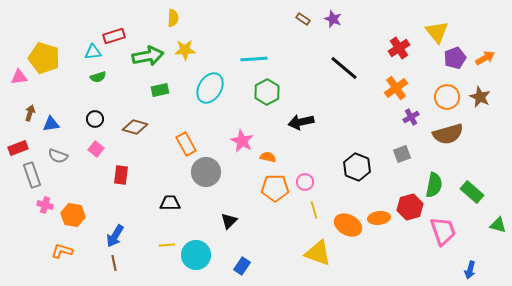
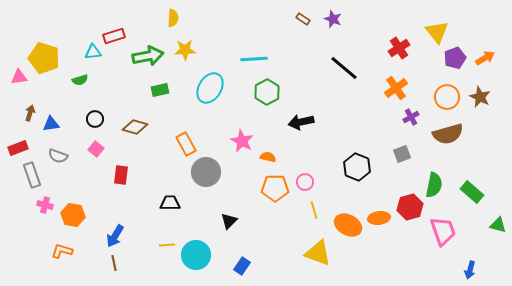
green semicircle at (98, 77): moved 18 px left, 3 px down
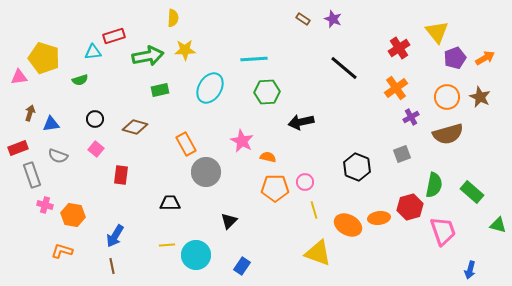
green hexagon at (267, 92): rotated 25 degrees clockwise
brown line at (114, 263): moved 2 px left, 3 px down
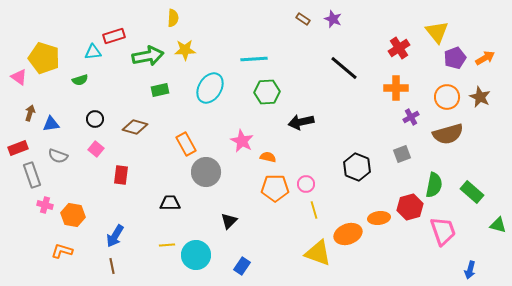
pink triangle at (19, 77): rotated 42 degrees clockwise
orange cross at (396, 88): rotated 35 degrees clockwise
pink circle at (305, 182): moved 1 px right, 2 px down
orange ellipse at (348, 225): moved 9 px down; rotated 48 degrees counterclockwise
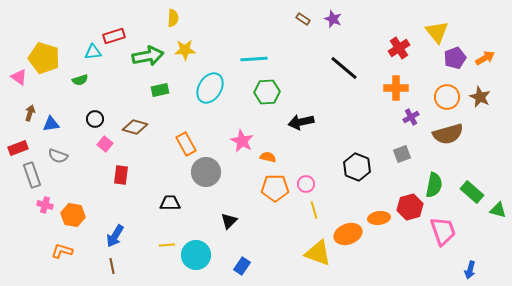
pink square at (96, 149): moved 9 px right, 5 px up
green triangle at (498, 225): moved 15 px up
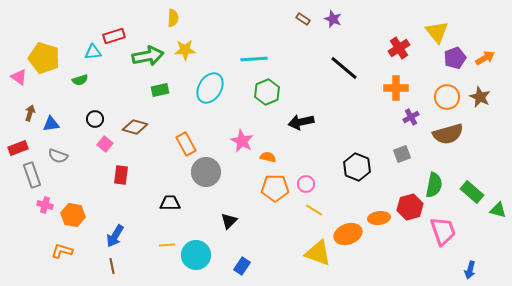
green hexagon at (267, 92): rotated 20 degrees counterclockwise
yellow line at (314, 210): rotated 42 degrees counterclockwise
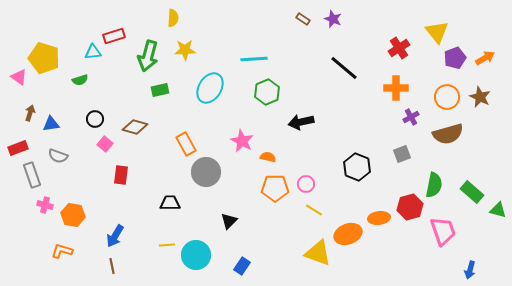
green arrow at (148, 56): rotated 116 degrees clockwise
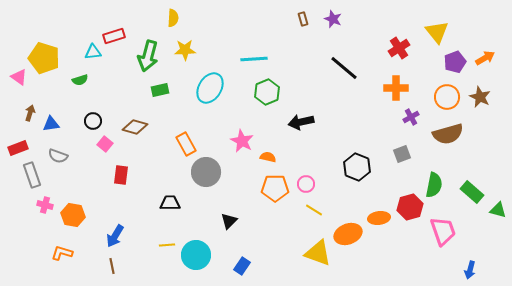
brown rectangle at (303, 19): rotated 40 degrees clockwise
purple pentagon at (455, 58): moved 4 px down
black circle at (95, 119): moved 2 px left, 2 px down
orange L-shape at (62, 251): moved 2 px down
